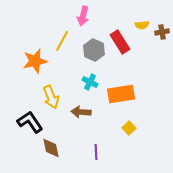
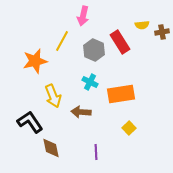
yellow arrow: moved 2 px right, 1 px up
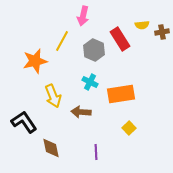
red rectangle: moved 3 px up
black L-shape: moved 6 px left
